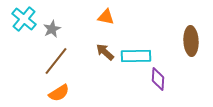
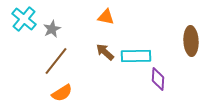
orange semicircle: moved 3 px right
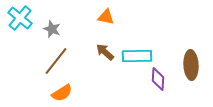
cyan cross: moved 4 px left, 1 px up
gray star: rotated 24 degrees counterclockwise
brown ellipse: moved 24 px down
cyan rectangle: moved 1 px right
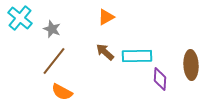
orange triangle: rotated 42 degrees counterclockwise
brown line: moved 2 px left
purple diamond: moved 2 px right
orange semicircle: moved 1 px up; rotated 60 degrees clockwise
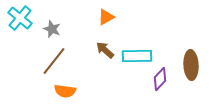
brown arrow: moved 2 px up
purple diamond: rotated 40 degrees clockwise
orange semicircle: moved 3 px right, 1 px up; rotated 20 degrees counterclockwise
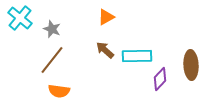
brown line: moved 2 px left, 1 px up
orange semicircle: moved 6 px left
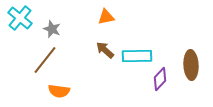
orange triangle: rotated 18 degrees clockwise
brown line: moved 7 px left
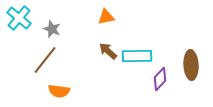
cyan cross: moved 1 px left
brown arrow: moved 3 px right, 1 px down
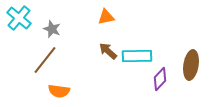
brown ellipse: rotated 12 degrees clockwise
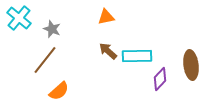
brown ellipse: rotated 16 degrees counterclockwise
orange semicircle: rotated 50 degrees counterclockwise
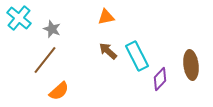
cyan rectangle: rotated 64 degrees clockwise
